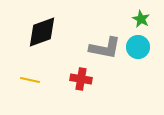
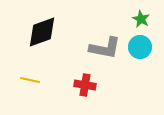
cyan circle: moved 2 px right
red cross: moved 4 px right, 6 px down
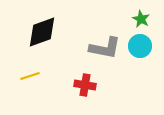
cyan circle: moved 1 px up
yellow line: moved 4 px up; rotated 30 degrees counterclockwise
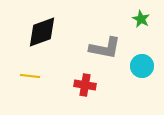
cyan circle: moved 2 px right, 20 px down
yellow line: rotated 24 degrees clockwise
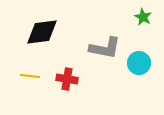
green star: moved 2 px right, 2 px up
black diamond: rotated 12 degrees clockwise
cyan circle: moved 3 px left, 3 px up
red cross: moved 18 px left, 6 px up
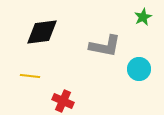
green star: rotated 18 degrees clockwise
gray L-shape: moved 2 px up
cyan circle: moved 6 px down
red cross: moved 4 px left, 22 px down; rotated 15 degrees clockwise
